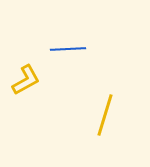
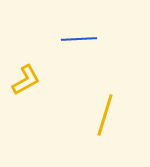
blue line: moved 11 px right, 10 px up
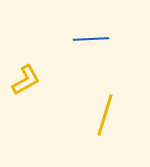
blue line: moved 12 px right
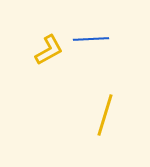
yellow L-shape: moved 23 px right, 30 px up
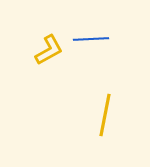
yellow line: rotated 6 degrees counterclockwise
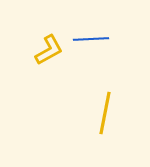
yellow line: moved 2 px up
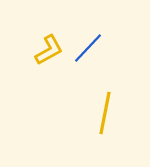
blue line: moved 3 px left, 9 px down; rotated 44 degrees counterclockwise
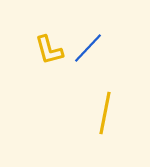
yellow L-shape: rotated 104 degrees clockwise
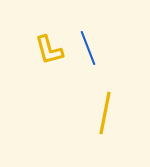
blue line: rotated 64 degrees counterclockwise
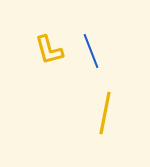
blue line: moved 3 px right, 3 px down
